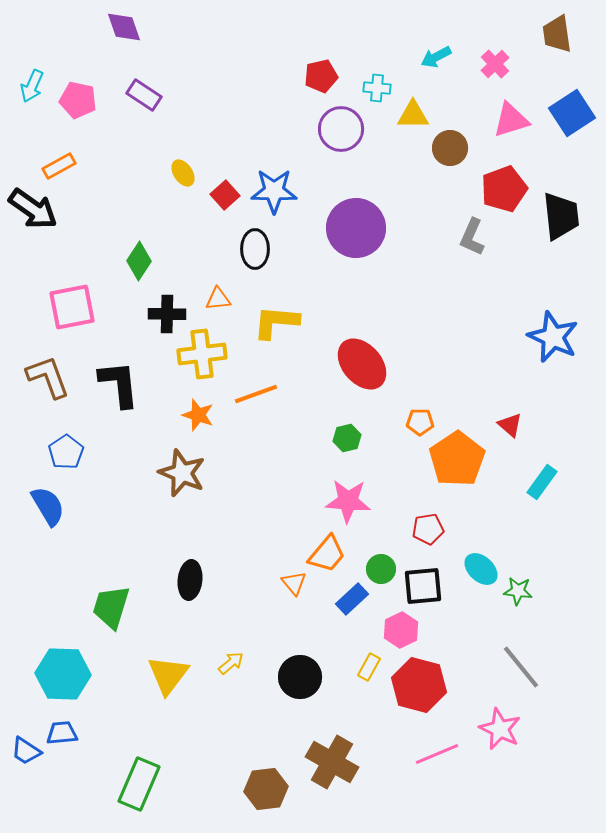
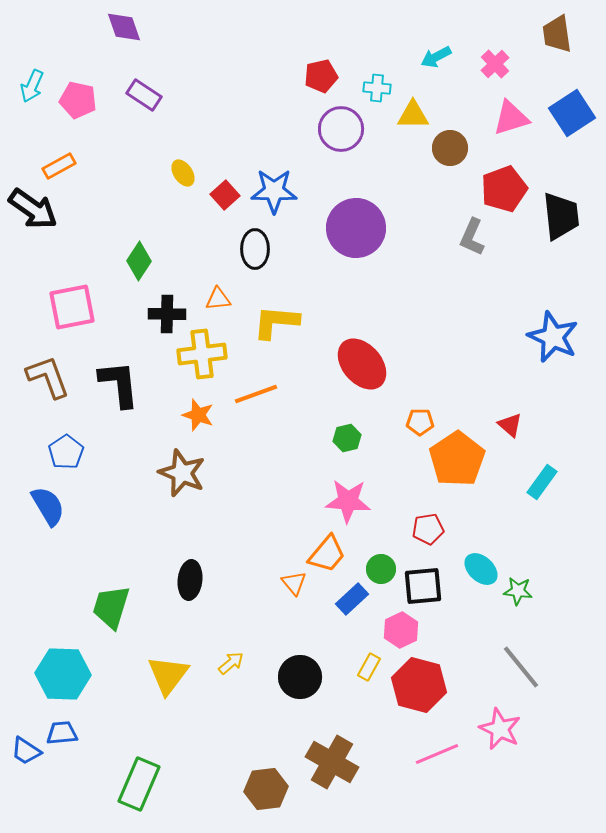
pink triangle at (511, 120): moved 2 px up
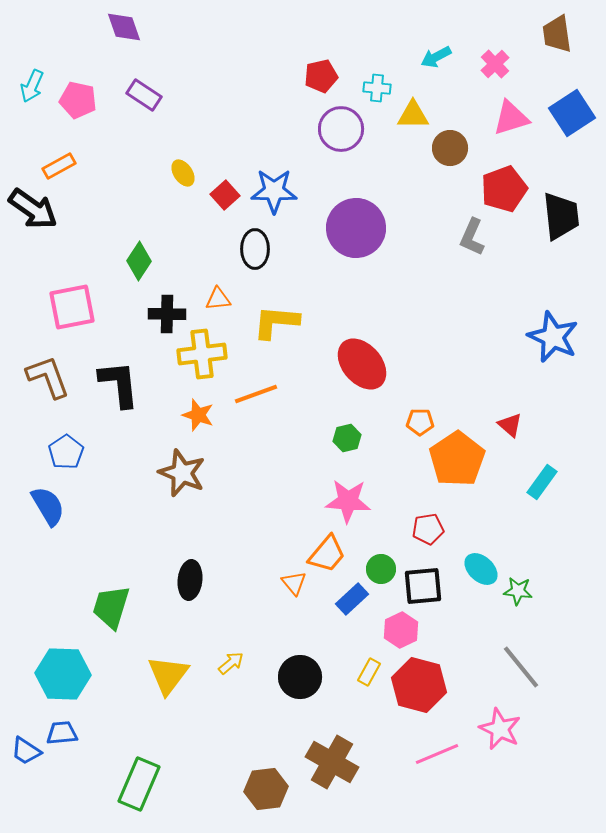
yellow rectangle at (369, 667): moved 5 px down
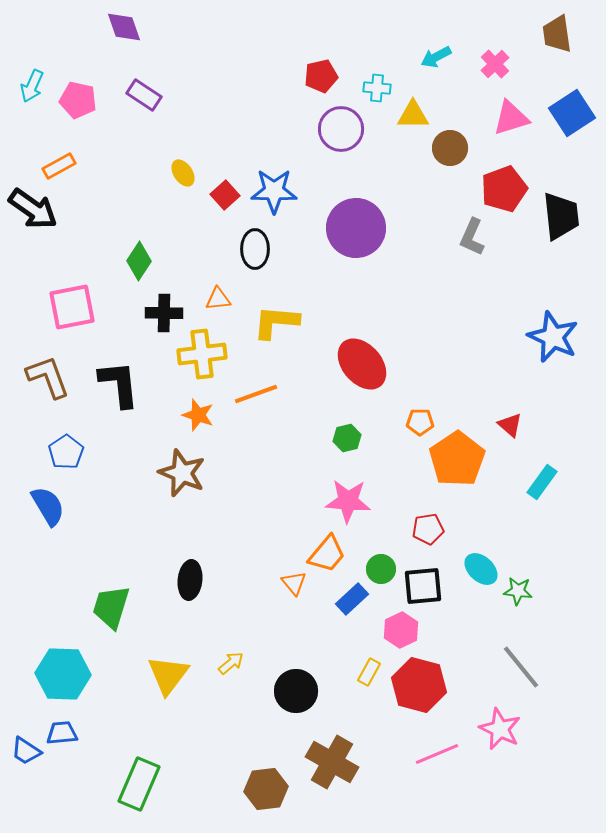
black cross at (167, 314): moved 3 px left, 1 px up
black circle at (300, 677): moved 4 px left, 14 px down
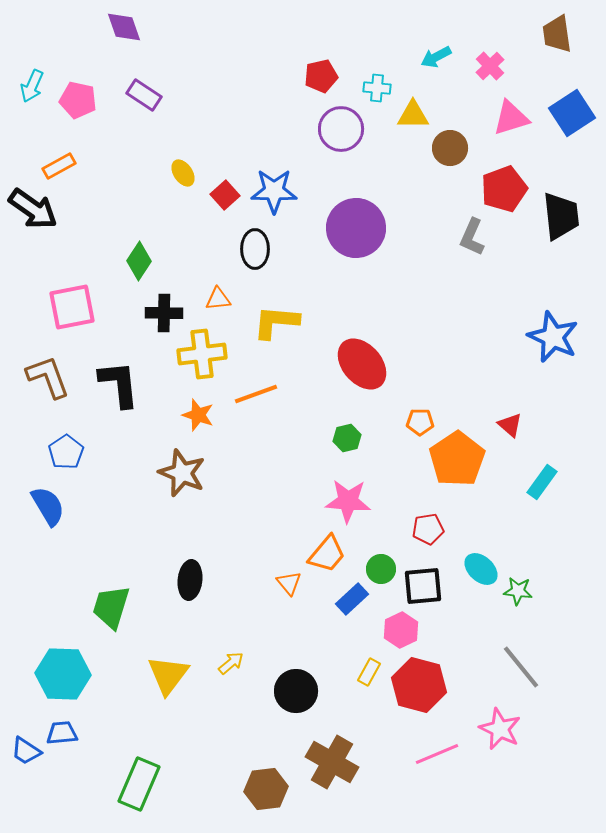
pink cross at (495, 64): moved 5 px left, 2 px down
orange triangle at (294, 583): moved 5 px left
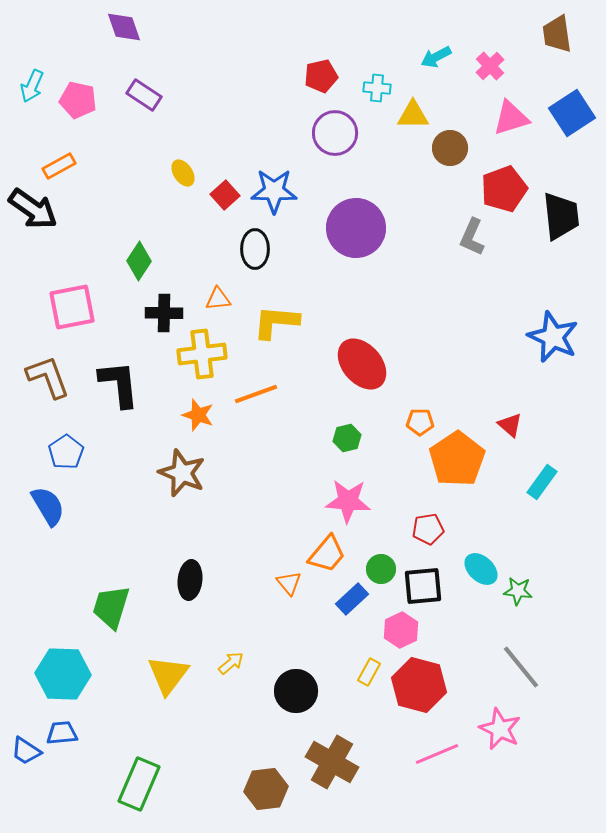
purple circle at (341, 129): moved 6 px left, 4 px down
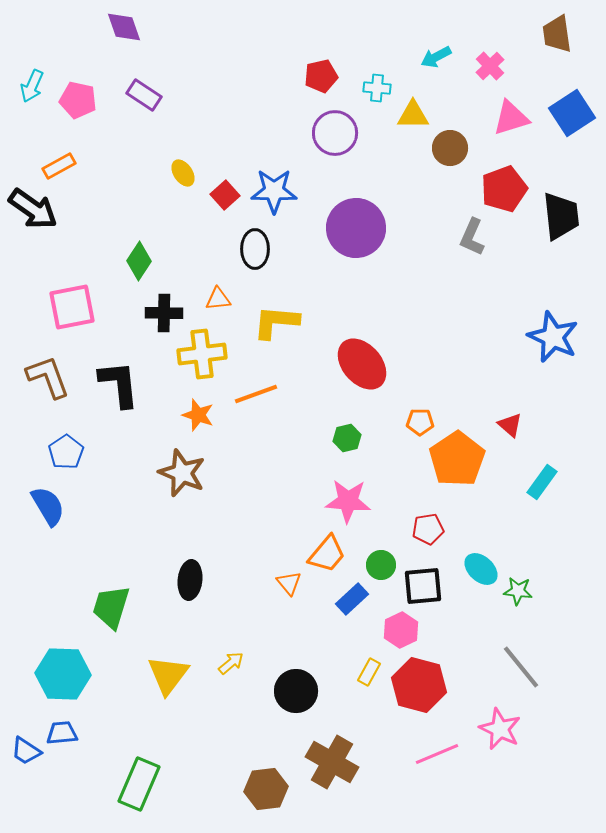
green circle at (381, 569): moved 4 px up
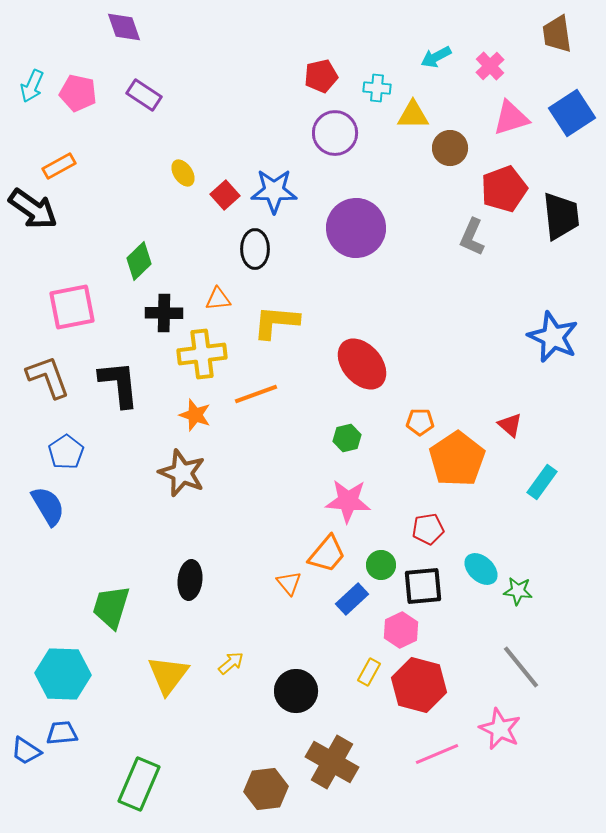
pink pentagon at (78, 100): moved 7 px up
green diamond at (139, 261): rotated 12 degrees clockwise
orange star at (198, 415): moved 3 px left
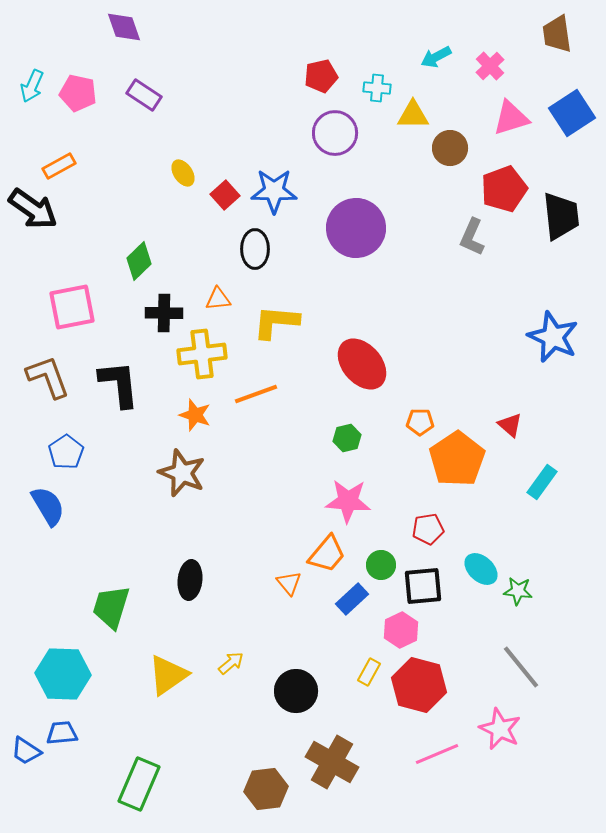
yellow triangle at (168, 675): rotated 18 degrees clockwise
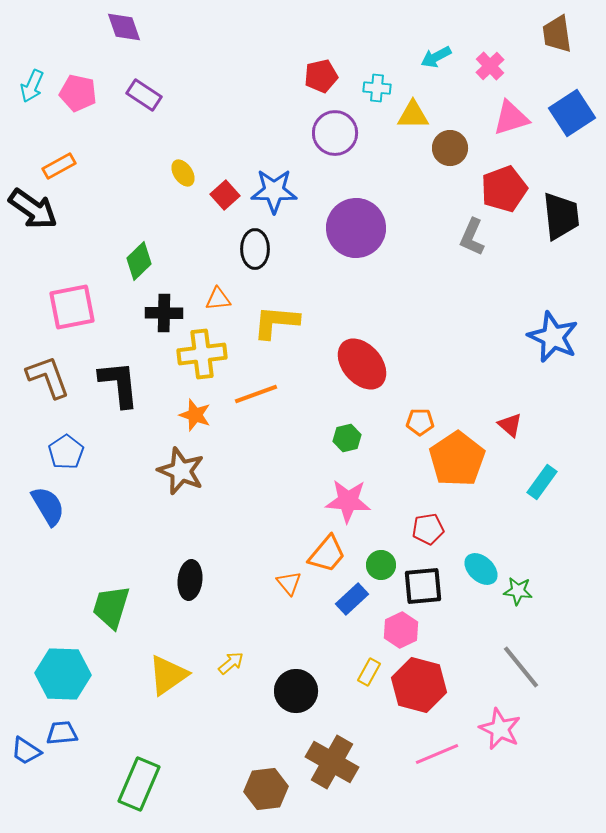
brown star at (182, 473): moved 1 px left, 2 px up
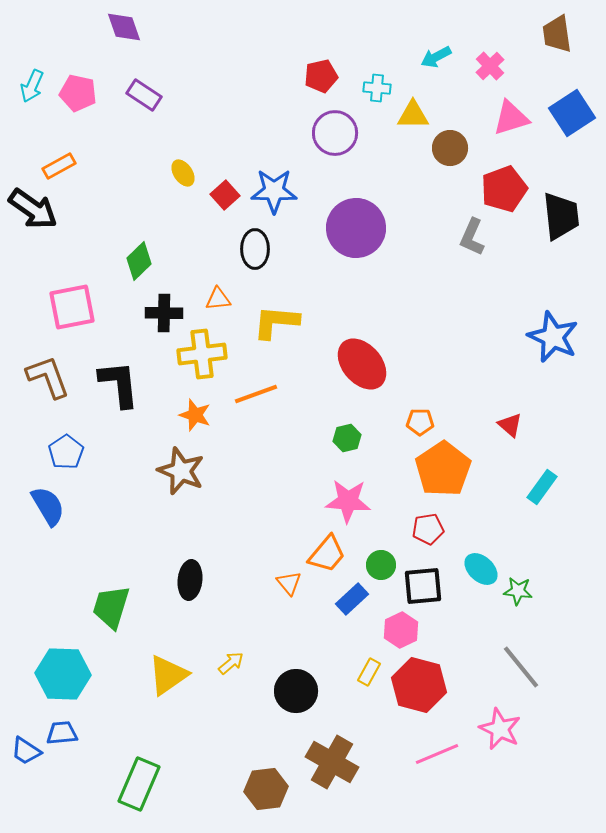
orange pentagon at (457, 459): moved 14 px left, 10 px down
cyan rectangle at (542, 482): moved 5 px down
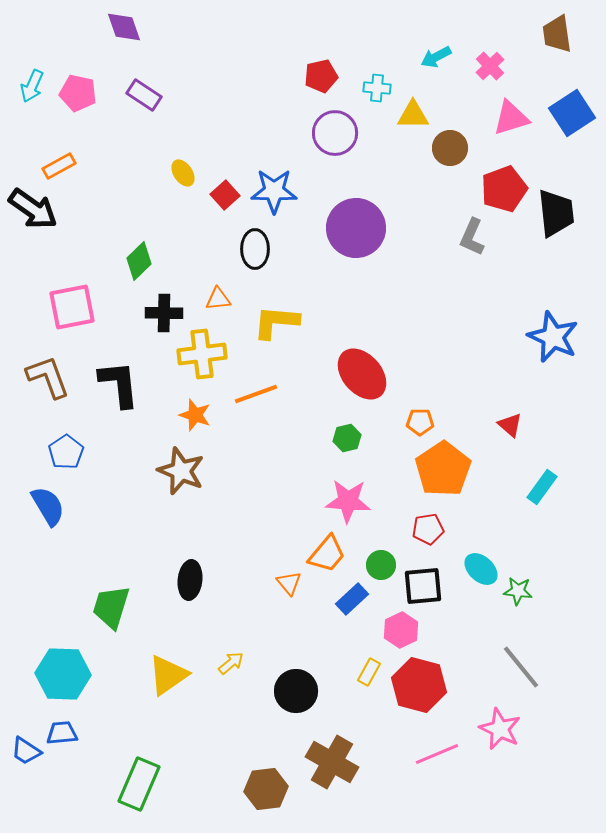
black trapezoid at (561, 216): moved 5 px left, 3 px up
red ellipse at (362, 364): moved 10 px down
